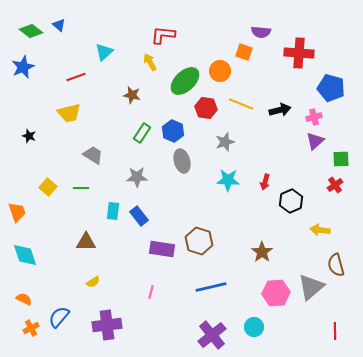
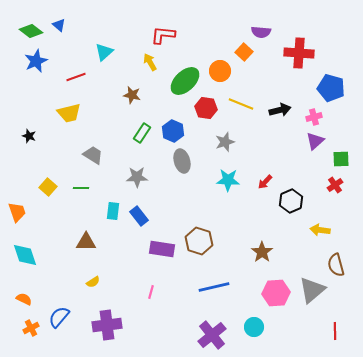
orange square at (244, 52): rotated 24 degrees clockwise
blue star at (23, 67): moved 13 px right, 6 px up
red arrow at (265, 182): rotated 28 degrees clockwise
blue line at (211, 287): moved 3 px right
gray triangle at (311, 287): moved 1 px right, 3 px down
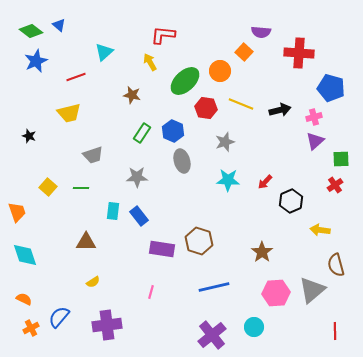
gray trapezoid at (93, 155): rotated 130 degrees clockwise
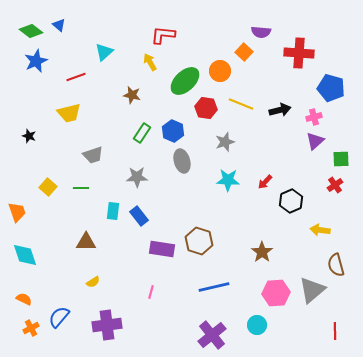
cyan circle at (254, 327): moved 3 px right, 2 px up
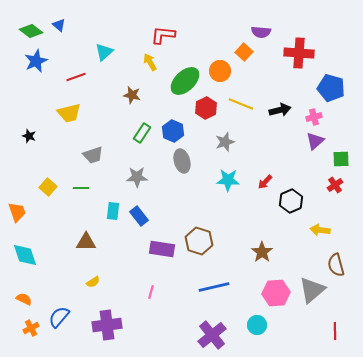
red hexagon at (206, 108): rotated 25 degrees clockwise
